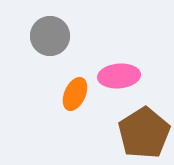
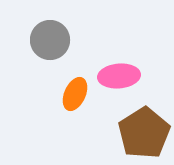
gray circle: moved 4 px down
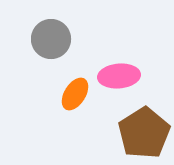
gray circle: moved 1 px right, 1 px up
orange ellipse: rotated 8 degrees clockwise
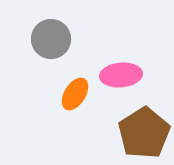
pink ellipse: moved 2 px right, 1 px up
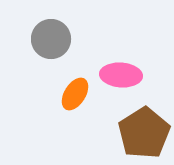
pink ellipse: rotated 9 degrees clockwise
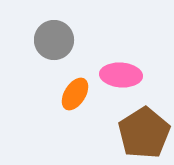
gray circle: moved 3 px right, 1 px down
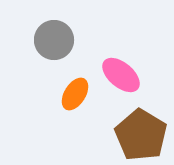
pink ellipse: rotated 36 degrees clockwise
brown pentagon: moved 3 px left, 2 px down; rotated 9 degrees counterclockwise
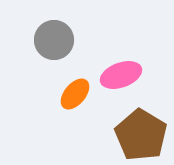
pink ellipse: rotated 60 degrees counterclockwise
orange ellipse: rotated 8 degrees clockwise
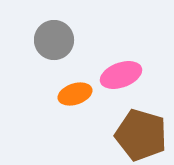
orange ellipse: rotated 32 degrees clockwise
brown pentagon: rotated 15 degrees counterclockwise
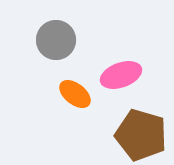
gray circle: moved 2 px right
orange ellipse: rotated 56 degrees clockwise
